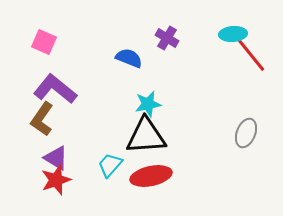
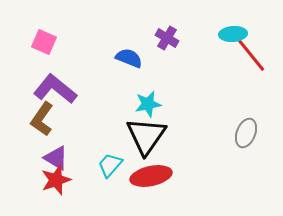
black triangle: rotated 51 degrees counterclockwise
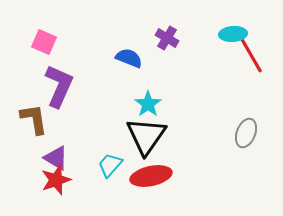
red line: rotated 9 degrees clockwise
purple L-shape: moved 4 px right, 3 px up; rotated 75 degrees clockwise
cyan star: rotated 24 degrees counterclockwise
brown L-shape: moved 8 px left; rotated 136 degrees clockwise
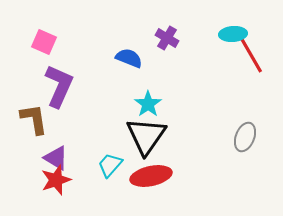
gray ellipse: moved 1 px left, 4 px down
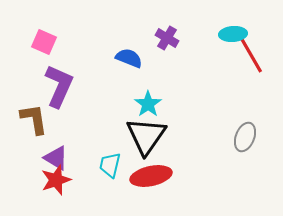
cyan trapezoid: rotated 28 degrees counterclockwise
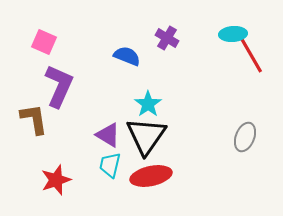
blue semicircle: moved 2 px left, 2 px up
purple triangle: moved 52 px right, 23 px up
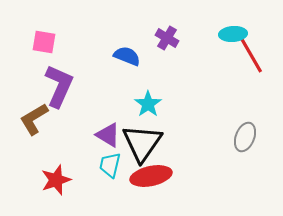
pink square: rotated 15 degrees counterclockwise
brown L-shape: rotated 112 degrees counterclockwise
black triangle: moved 4 px left, 7 px down
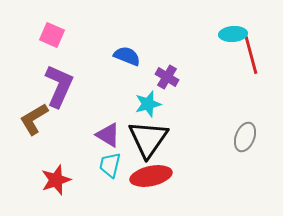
purple cross: moved 39 px down
pink square: moved 8 px right, 7 px up; rotated 15 degrees clockwise
red line: rotated 15 degrees clockwise
cyan star: rotated 20 degrees clockwise
black triangle: moved 6 px right, 4 px up
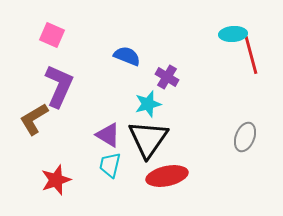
red ellipse: moved 16 px right
